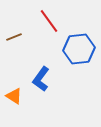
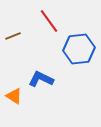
brown line: moved 1 px left, 1 px up
blue L-shape: rotated 80 degrees clockwise
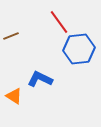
red line: moved 10 px right, 1 px down
brown line: moved 2 px left
blue L-shape: moved 1 px left
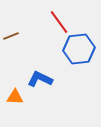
orange triangle: moved 1 px right, 1 px down; rotated 30 degrees counterclockwise
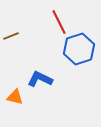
red line: rotated 10 degrees clockwise
blue hexagon: rotated 12 degrees counterclockwise
orange triangle: rotated 12 degrees clockwise
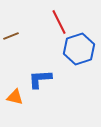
blue L-shape: rotated 30 degrees counterclockwise
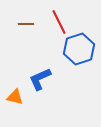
brown line: moved 15 px right, 12 px up; rotated 21 degrees clockwise
blue L-shape: rotated 20 degrees counterclockwise
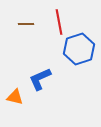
red line: rotated 15 degrees clockwise
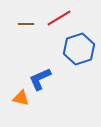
red line: moved 4 px up; rotated 70 degrees clockwise
orange triangle: moved 6 px right, 1 px down
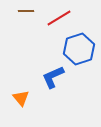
brown line: moved 13 px up
blue L-shape: moved 13 px right, 2 px up
orange triangle: rotated 36 degrees clockwise
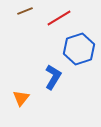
brown line: moved 1 px left; rotated 21 degrees counterclockwise
blue L-shape: rotated 145 degrees clockwise
orange triangle: rotated 18 degrees clockwise
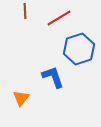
brown line: rotated 70 degrees counterclockwise
blue L-shape: rotated 50 degrees counterclockwise
